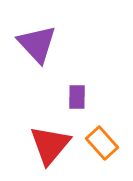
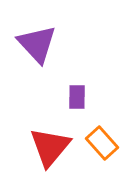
red triangle: moved 2 px down
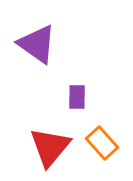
purple triangle: rotated 12 degrees counterclockwise
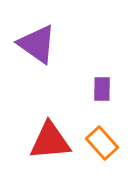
purple rectangle: moved 25 px right, 8 px up
red triangle: moved 6 px up; rotated 45 degrees clockwise
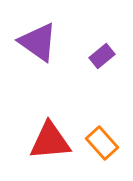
purple triangle: moved 1 px right, 2 px up
purple rectangle: moved 33 px up; rotated 50 degrees clockwise
